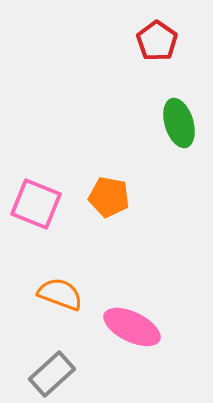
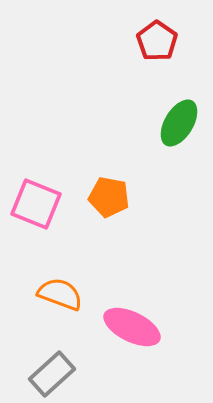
green ellipse: rotated 48 degrees clockwise
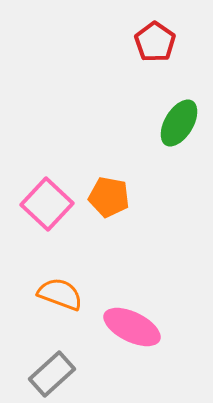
red pentagon: moved 2 px left, 1 px down
pink square: moved 11 px right; rotated 21 degrees clockwise
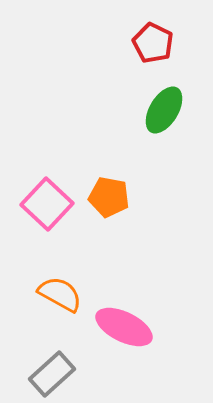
red pentagon: moved 2 px left, 1 px down; rotated 9 degrees counterclockwise
green ellipse: moved 15 px left, 13 px up
orange semicircle: rotated 9 degrees clockwise
pink ellipse: moved 8 px left
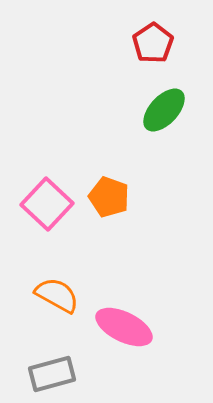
red pentagon: rotated 12 degrees clockwise
green ellipse: rotated 12 degrees clockwise
orange pentagon: rotated 9 degrees clockwise
orange semicircle: moved 3 px left, 1 px down
gray rectangle: rotated 27 degrees clockwise
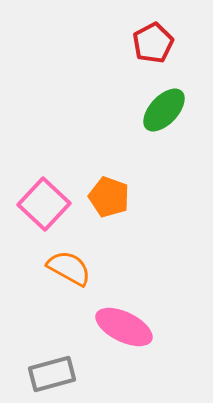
red pentagon: rotated 6 degrees clockwise
pink square: moved 3 px left
orange semicircle: moved 12 px right, 27 px up
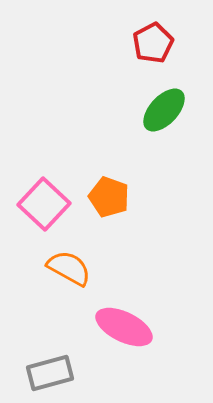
gray rectangle: moved 2 px left, 1 px up
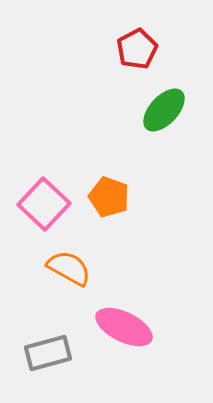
red pentagon: moved 16 px left, 6 px down
gray rectangle: moved 2 px left, 20 px up
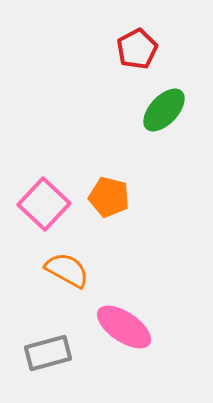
orange pentagon: rotated 6 degrees counterclockwise
orange semicircle: moved 2 px left, 2 px down
pink ellipse: rotated 8 degrees clockwise
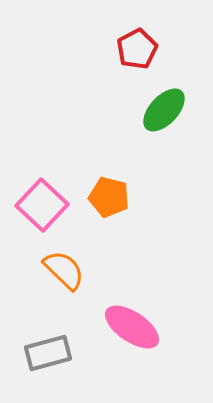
pink square: moved 2 px left, 1 px down
orange semicircle: moved 3 px left; rotated 15 degrees clockwise
pink ellipse: moved 8 px right
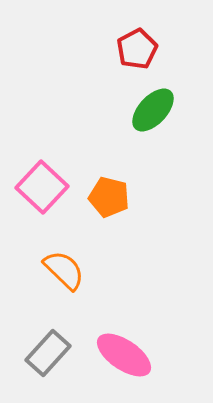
green ellipse: moved 11 px left
pink square: moved 18 px up
pink ellipse: moved 8 px left, 28 px down
gray rectangle: rotated 33 degrees counterclockwise
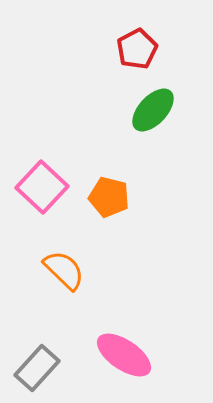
gray rectangle: moved 11 px left, 15 px down
